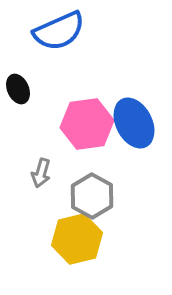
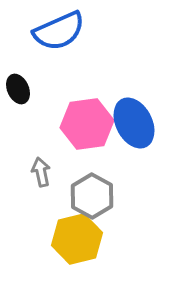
gray arrow: moved 1 px up; rotated 152 degrees clockwise
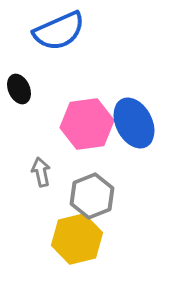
black ellipse: moved 1 px right
gray hexagon: rotated 9 degrees clockwise
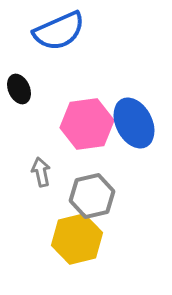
gray hexagon: rotated 9 degrees clockwise
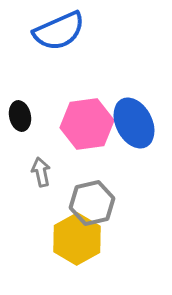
black ellipse: moved 1 px right, 27 px down; rotated 12 degrees clockwise
gray hexagon: moved 7 px down
yellow hexagon: rotated 15 degrees counterclockwise
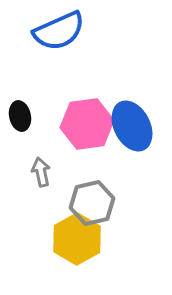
blue ellipse: moved 2 px left, 3 px down
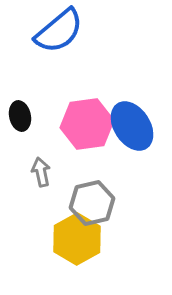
blue semicircle: rotated 16 degrees counterclockwise
blue ellipse: rotated 6 degrees counterclockwise
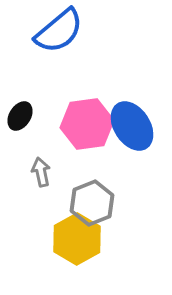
black ellipse: rotated 44 degrees clockwise
gray hexagon: rotated 9 degrees counterclockwise
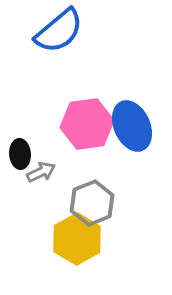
black ellipse: moved 38 px down; rotated 36 degrees counterclockwise
blue ellipse: rotated 9 degrees clockwise
gray arrow: rotated 76 degrees clockwise
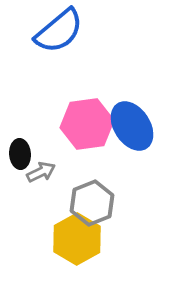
blue ellipse: rotated 9 degrees counterclockwise
